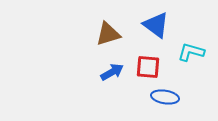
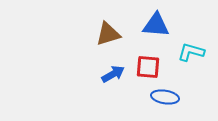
blue triangle: rotated 32 degrees counterclockwise
blue arrow: moved 1 px right, 2 px down
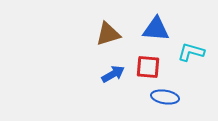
blue triangle: moved 4 px down
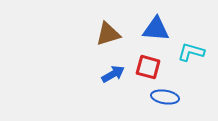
red square: rotated 10 degrees clockwise
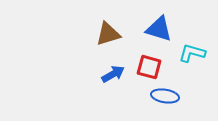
blue triangle: moved 3 px right; rotated 12 degrees clockwise
cyan L-shape: moved 1 px right, 1 px down
red square: moved 1 px right
blue ellipse: moved 1 px up
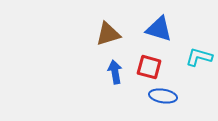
cyan L-shape: moved 7 px right, 4 px down
blue arrow: moved 2 px right, 2 px up; rotated 70 degrees counterclockwise
blue ellipse: moved 2 px left
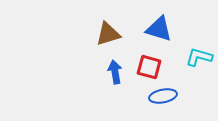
blue ellipse: rotated 20 degrees counterclockwise
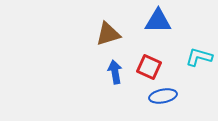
blue triangle: moved 1 px left, 8 px up; rotated 16 degrees counterclockwise
red square: rotated 10 degrees clockwise
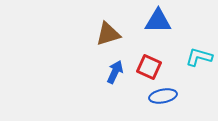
blue arrow: rotated 35 degrees clockwise
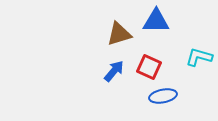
blue triangle: moved 2 px left
brown triangle: moved 11 px right
blue arrow: moved 1 px left, 1 px up; rotated 15 degrees clockwise
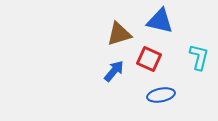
blue triangle: moved 4 px right; rotated 12 degrees clockwise
cyan L-shape: rotated 88 degrees clockwise
red square: moved 8 px up
blue ellipse: moved 2 px left, 1 px up
